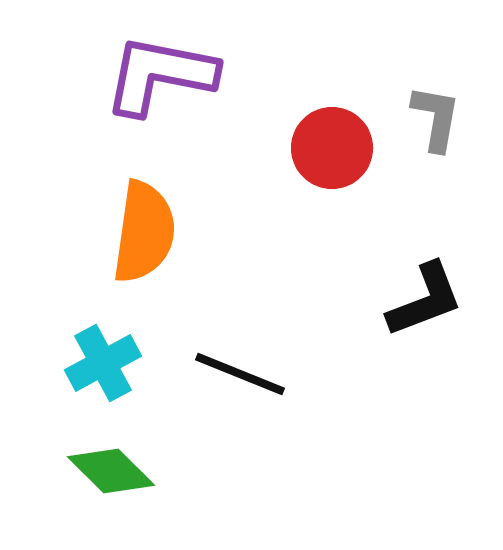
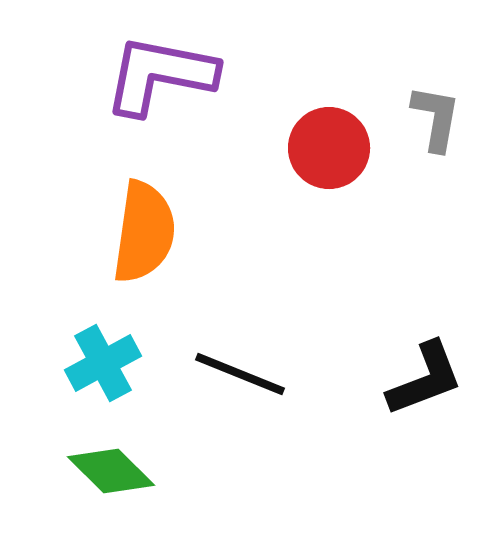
red circle: moved 3 px left
black L-shape: moved 79 px down
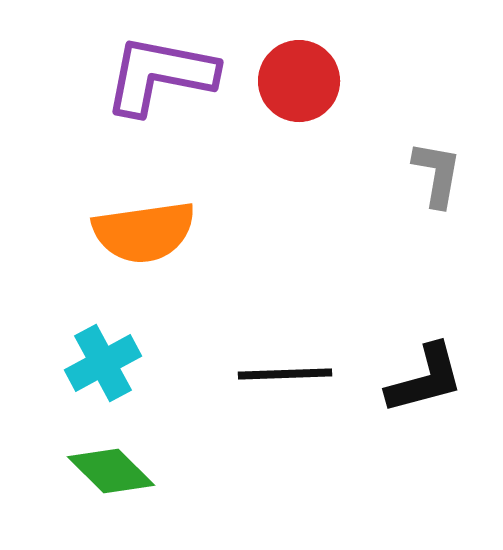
gray L-shape: moved 1 px right, 56 px down
red circle: moved 30 px left, 67 px up
orange semicircle: rotated 74 degrees clockwise
black line: moved 45 px right; rotated 24 degrees counterclockwise
black L-shape: rotated 6 degrees clockwise
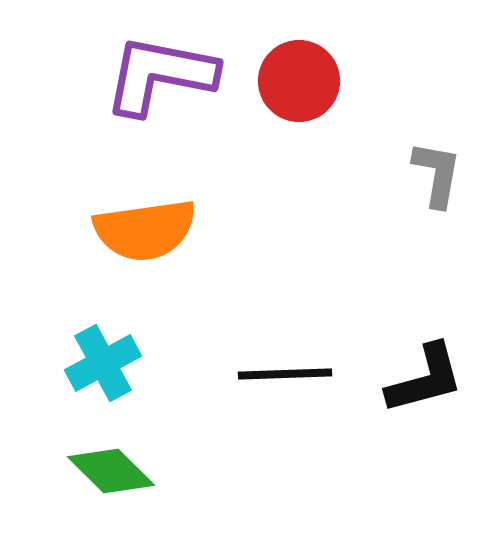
orange semicircle: moved 1 px right, 2 px up
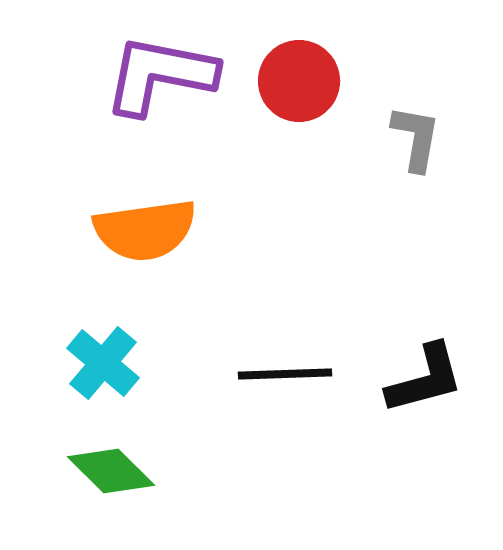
gray L-shape: moved 21 px left, 36 px up
cyan cross: rotated 22 degrees counterclockwise
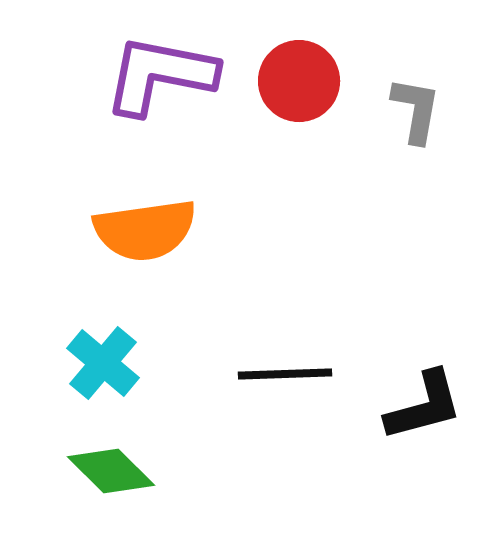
gray L-shape: moved 28 px up
black L-shape: moved 1 px left, 27 px down
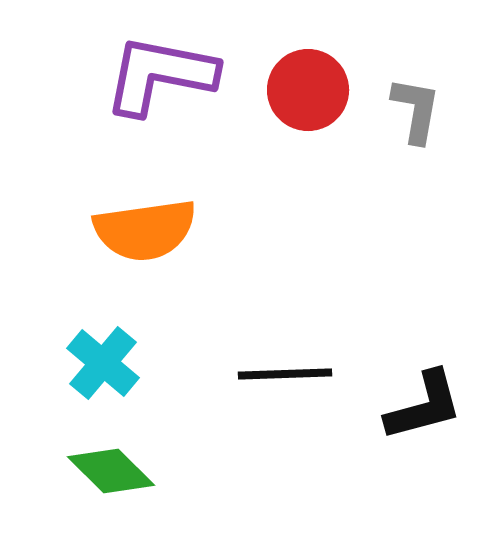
red circle: moved 9 px right, 9 px down
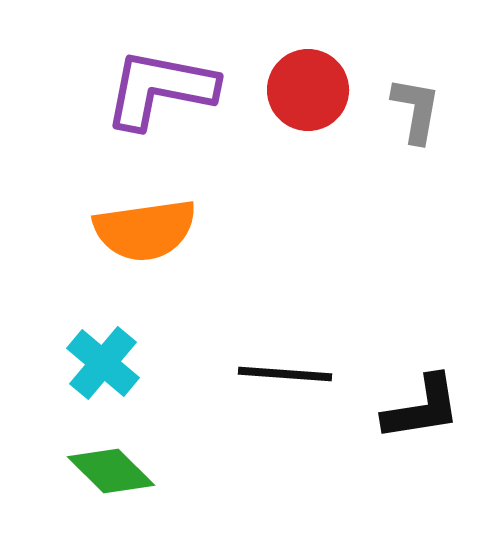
purple L-shape: moved 14 px down
black line: rotated 6 degrees clockwise
black L-shape: moved 2 px left, 2 px down; rotated 6 degrees clockwise
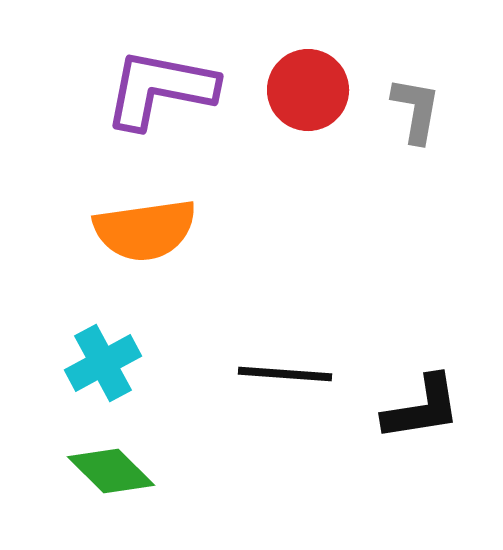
cyan cross: rotated 22 degrees clockwise
